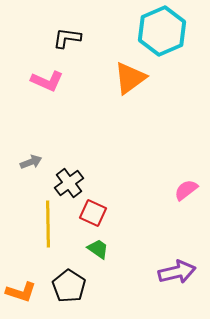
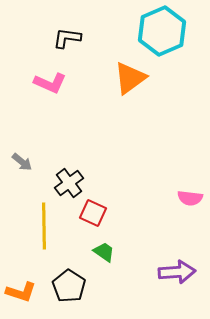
pink L-shape: moved 3 px right, 2 px down
gray arrow: moved 9 px left; rotated 60 degrees clockwise
pink semicircle: moved 4 px right, 8 px down; rotated 135 degrees counterclockwise
yellow line: moved 4 px left, 2 px down
green trapezoid: moved 6 px right, 3 px down
purple arrow: rotated 9 degrees clockwise
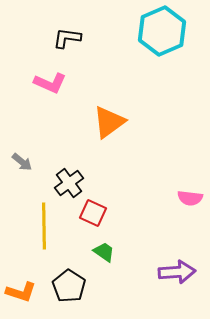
orange triangle: moved 21 px left, 44 px down
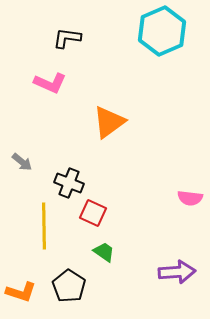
black cross: rotated 32 degrees counterclockwise
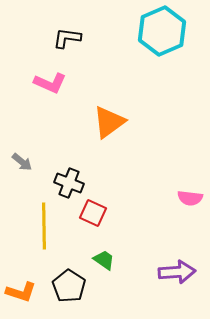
green trapezoid: moved 8 px down
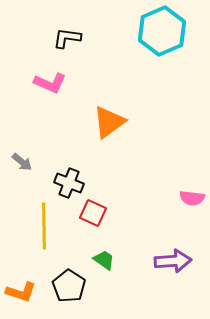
pink semicircle: moved 2 px right
purple arrow: moved 4 px left, 11 px up
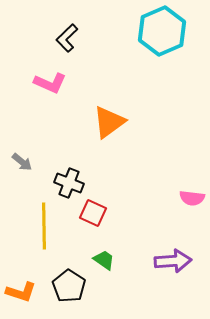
black L-shape: rotated 52 degrees counterclockwise
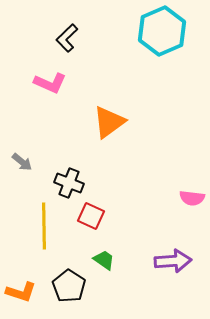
red square: moved 2 px left, 3 px down
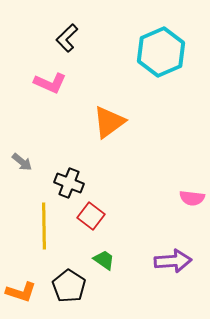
cyan hexagon: moved 1 px left, 21 px down
red square: rotated 12 degrees clockwise
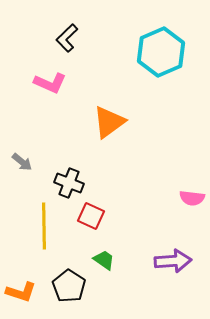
red square: rotated 12 degrees counterclockwise
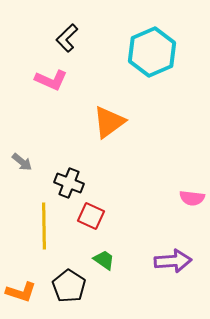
cyan hexagon: moved 9 px left
pink L-shape: moved 1 px right, 3 px up
